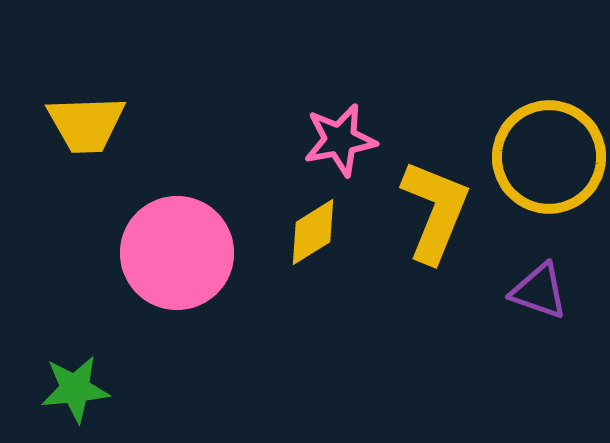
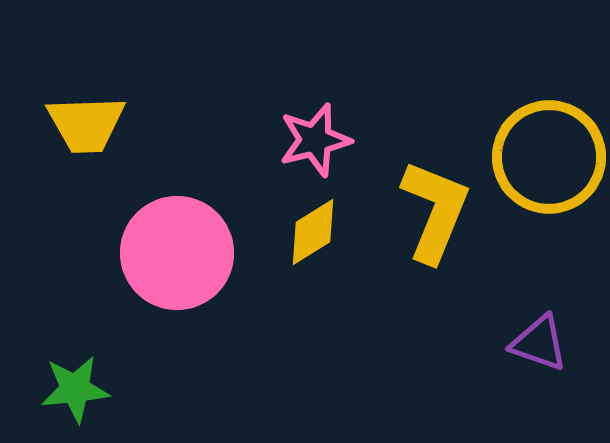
pink star: moved 25 px left; rotated 4 degrees counterclockwise
purple triangle: moved 52 px down
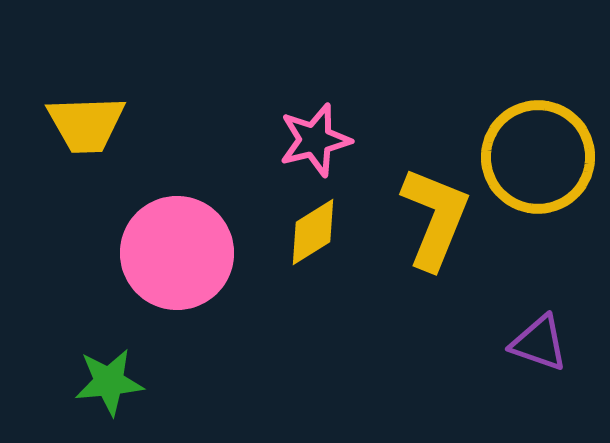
yellow circle: moved 11 px left
yellow L-shape: moved 7 px down
green star: moved 34 px right, 7 px up
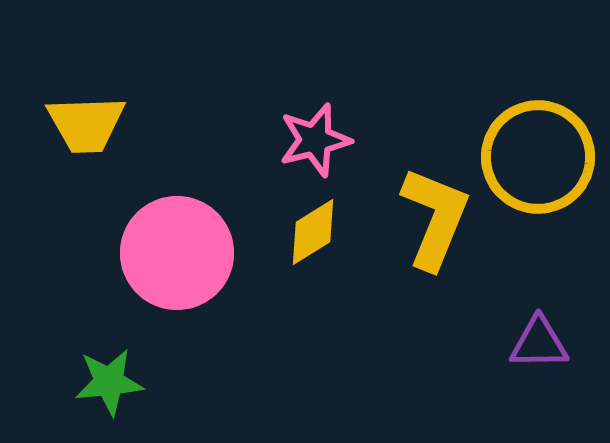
purple triangle: rotated 20 degrees counterclockwise
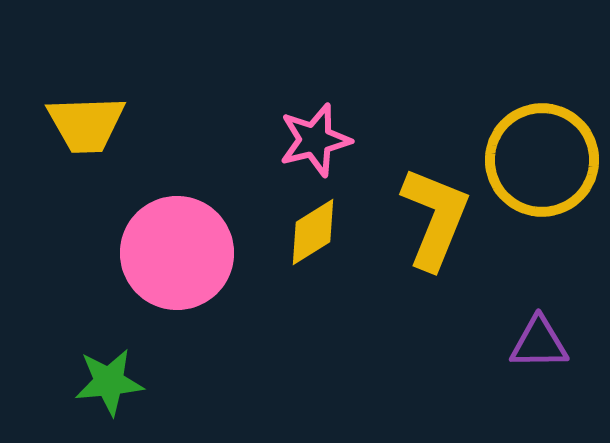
yellow circle: moved 4 px right, 3 px down
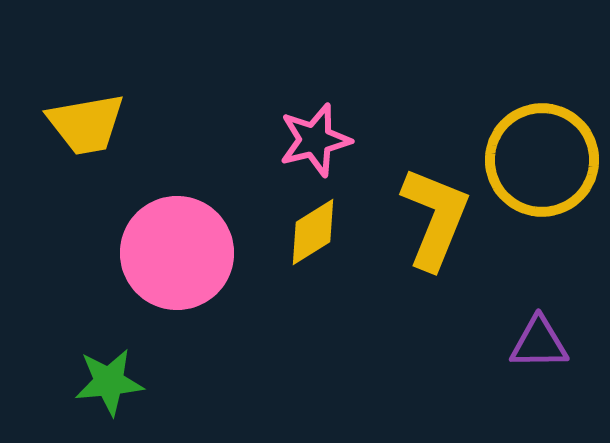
yellow trapezoid: rotated 8 degrees counterclockwise
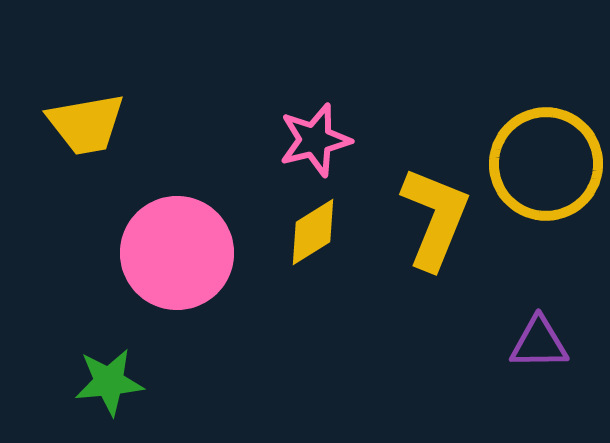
yellow circle: moved 4 px right, 4 px down
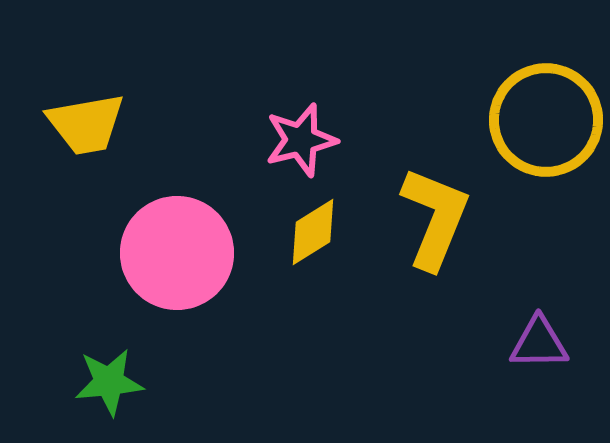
pink star: moved 14 px left
yellow circle: moved 44 px up
